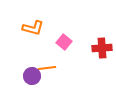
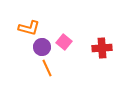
orange L-shape: moved 4 px left
orange line: rotated 72 degrees clockwise
purple circle: moved 10 px right, 29 px up
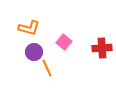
purple circle: moved 8 px left, 5 px down
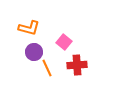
red cross: moved 25 px left, 17 px down
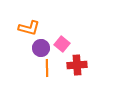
pink square: moved 2 px left, 2 px down
purple circle: moved 7 px right, 4 px up
orange line: rotated 24 degrees clockwise
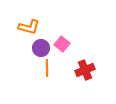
orange L-shape: moved 1 px up
red cross: moved 8 px right, 5 px down; rotated 18 degrees counterclockwise
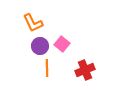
orange L-shape: moved 4 px right, 4 px up; rotated 50 degrees clockwise
purple circle: moved 1 px left, 2 px up
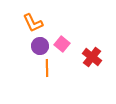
red cross: moved 7 px right, 13 px up; rotated 30 degrees counterclockwise
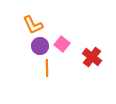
orange L-shape: moved 2 px down
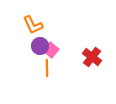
pink square: moved 11 px left, 6 px down
